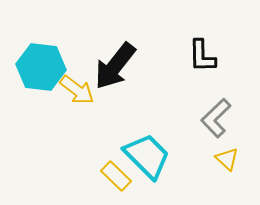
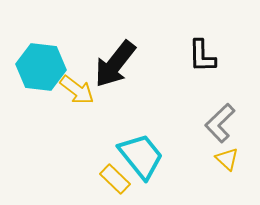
black arrow: moved 2 px up
gray L-shape: moved 4 px right, 5 px down
cyan trapezoid: moved 6 px left; rotated 6 degrees clockwise
yellow rectangle: moved 1 px left, 3 px down
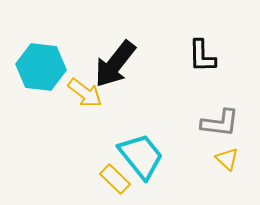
yellow arrow: moved 8 px right, 3 px down
gray L-shape: rotated 129 degrees counterclockwise
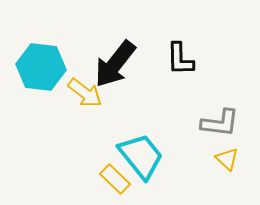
black L-shape: moved 22 px left, 3 px down
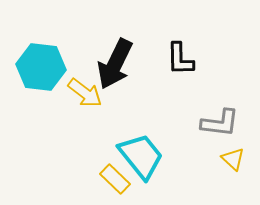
black arrow: rotated 12 degrees counterclockwise
yellow triangle: moved 6 px right
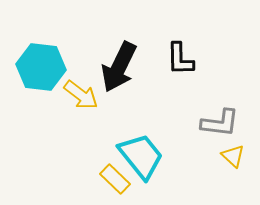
black arrow: moved 4 px right, 3 px down
yellow arrow: moved 4 px left, 2 px down
yellow triangle: moved 3 px up
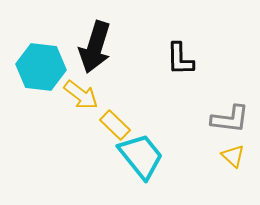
black arrow: moved 24 px left, 20 px up; rotated 9 degrees counterclockwise
gray L-shape: moved 10 px right, 4 px up
yellow rectangle: moved 54 px up
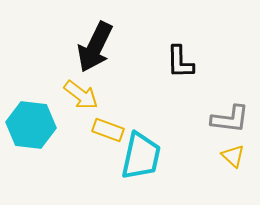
black arrow: rotated 9 degrees clockwise
black L-shape: moved 3 px down
cyan hexagon: moved 10 px left, 58 px down
yellow rectangle: moved 7 px left, 5 px down; rotated 24 degrees counterclockwise
cyan trapezoid: rotated 51 degrees clockwise
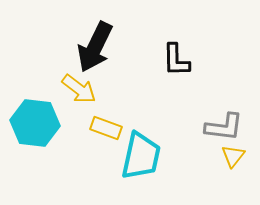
black L-shape: moved 4 px left, 2 px up
yellow arrow: moved 2 px left, 6 px up
gray L-shape: moved 6 px left, 8 px down
cyan hexagon: moved 4 px right, 2 px up
yellow rectangle: moved 2 px left, 2 px up
yellow triangle: rotated 25 degrees clockwise
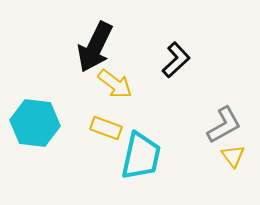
black L-shape: rotated 132 degrees counterclockwise
yellow arrow: moved 36 px right, 5 px up
gray L-shape: moved 2 px up; rotated 36 degrees counterclockwise
yellow triangle: rotated 15 degrees counterclockwise
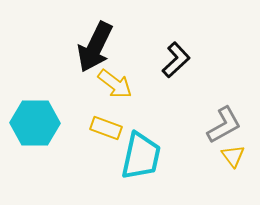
cyan hexagon: rotated 6 degrees counterclockwise
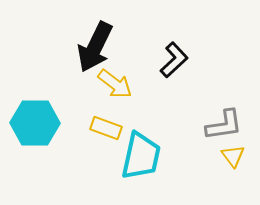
black L-shape: moved 2 px left
gray L-shape: rotated 21 degrees clockwise
